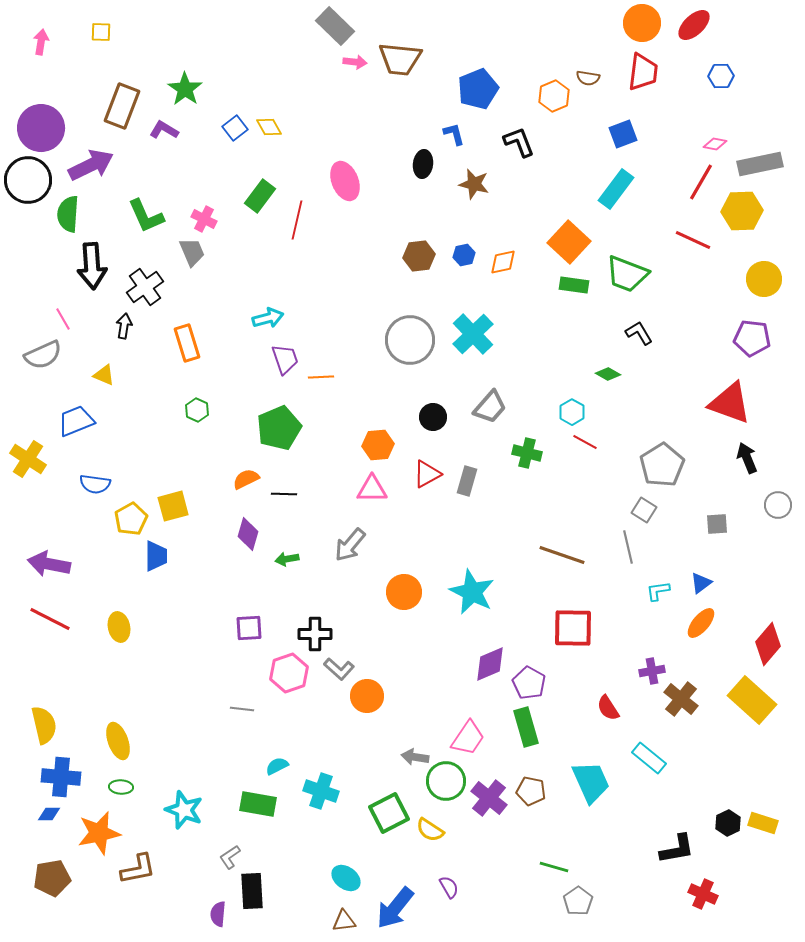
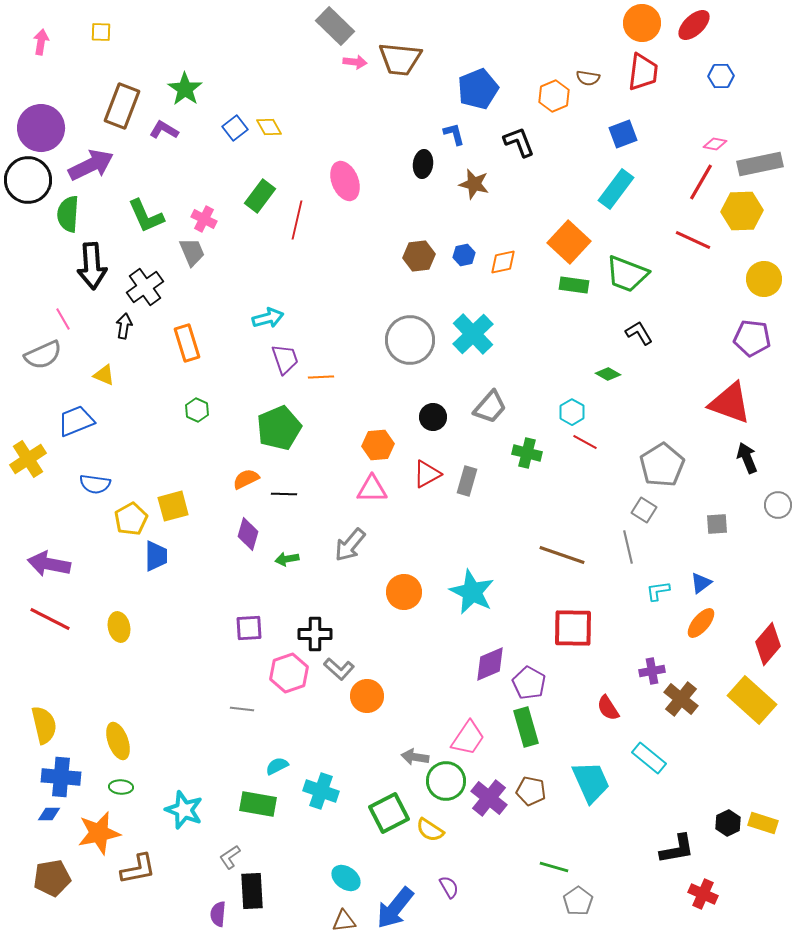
yellow cross at (28, 459): rotated 24 degrees clockwise
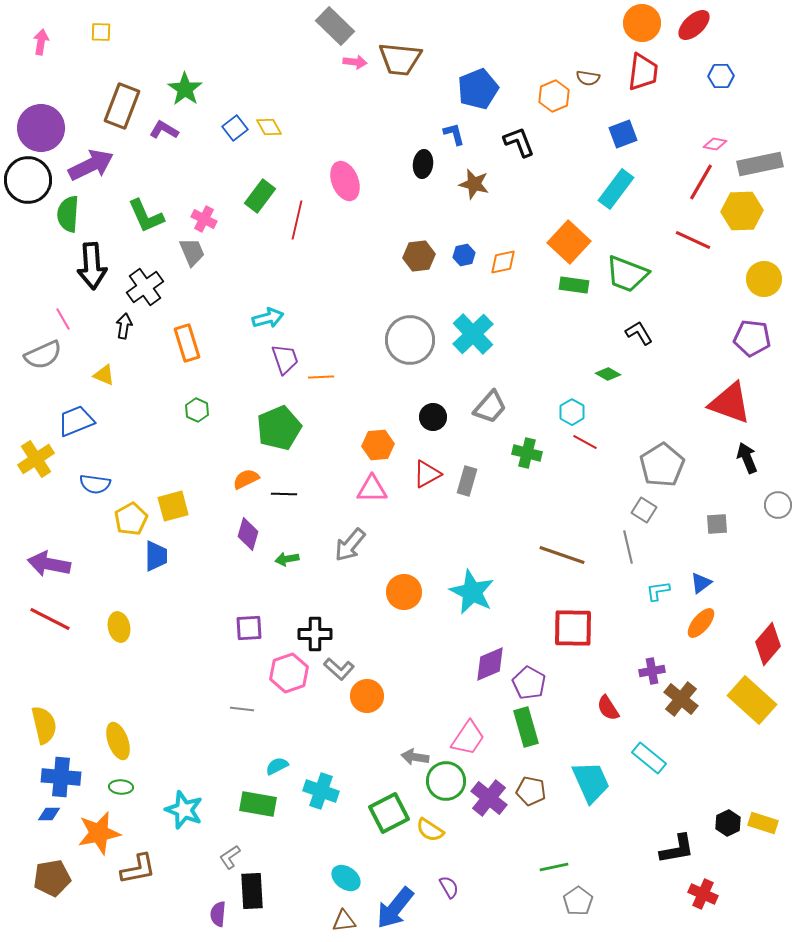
yellow cross at (28, 459): moved 8 px right
green line at (554, 867): rotated 28 degrees counterclockwise
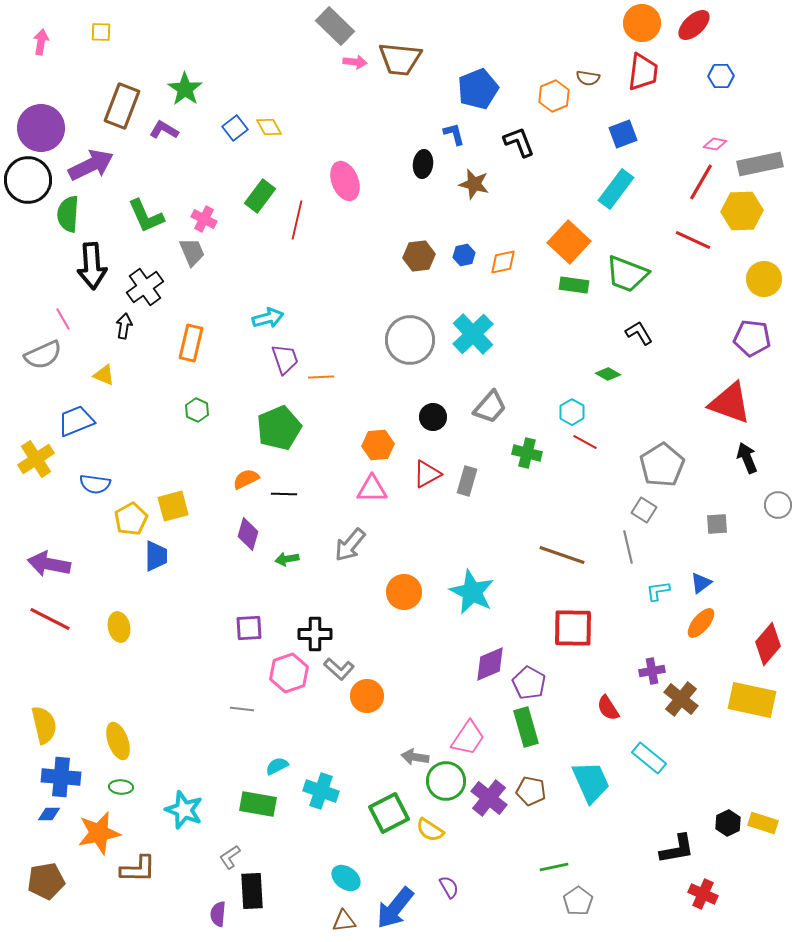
orange rectangle at (187, 343): moved 4 px right; rotated 30 degrees clockwise
yellow rectangle at (752, 700): rotated 30 degrees counterclockwise
brown L-shape at (138, 869): rotated 12 degrees clockwise
brown pentagon at (52, 878): moved 6 px left, 3 px down
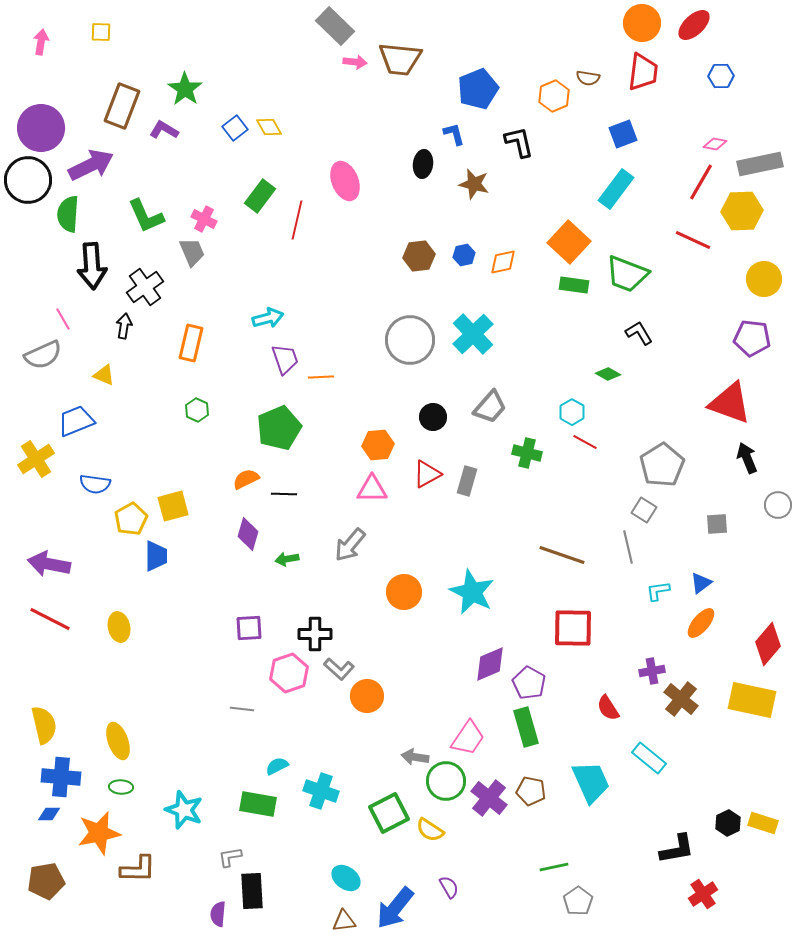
black L-shape at (519, 142): rotated 8 degrees clockwise
gray L-shape at (230, 857): rotated 25 degrees clockwise
red cross at (703, 894): rotated 32 degrees clockwise
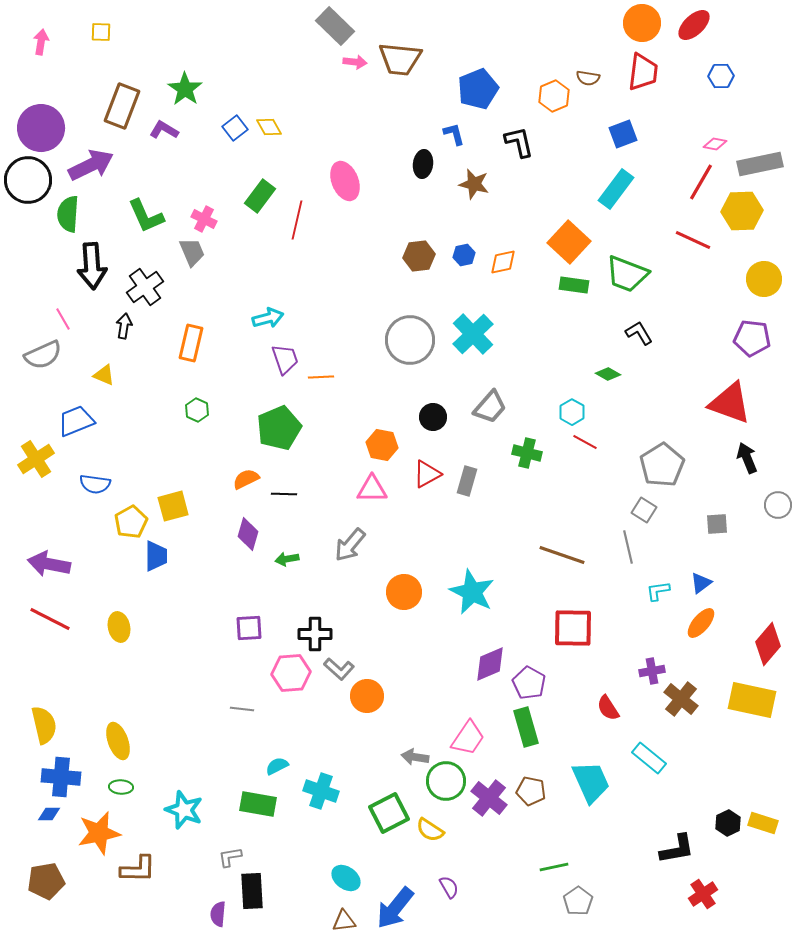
orange hexagon at (378, 445): moved 4 px right; rotated 16 degrees clockwise
yellow pentagon at (131, 519): moved 3 px down
pink hexagon at (289, 673): moved 2 px right; rotated 15 degrees clockwise
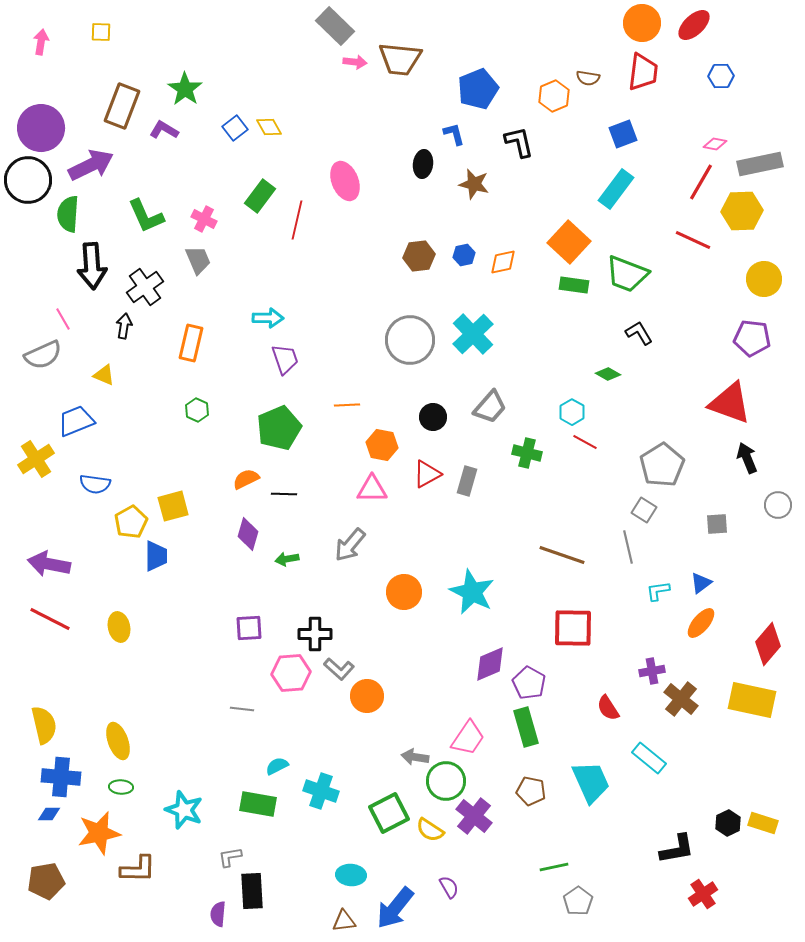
gray trapezoid at (192, 252): moved 6 px right, 8 px down
cyan arrow at (268, 318): rotated 16 degrees clockwise
orange line at (321, 377): moved 26 px right, 28 px down
purple cross at (489, 798): moved 15 px left, 18 px down
cyan ellipse at (346, 878): moved 5 px right, 3 px up; rotated 32 degrees counterclockwise
